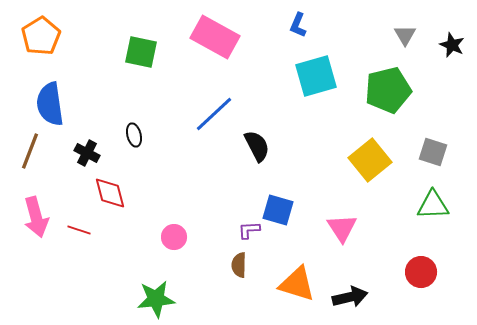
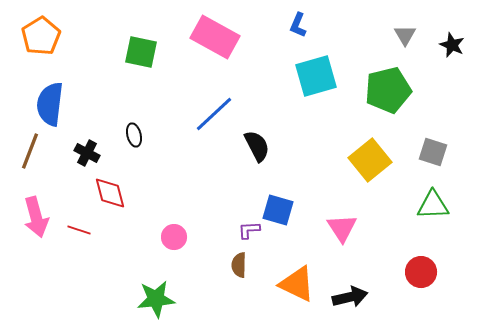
blue semicircle: rotated 15 degrees clockwise
orange triangle: rotated 9 degrees clockwise
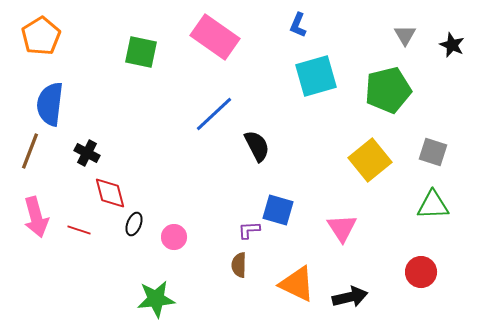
pink rectangle: rotated 6 degrees clockwise
black ellipse: moved 89 px down; rotated 35 degrees clockwise
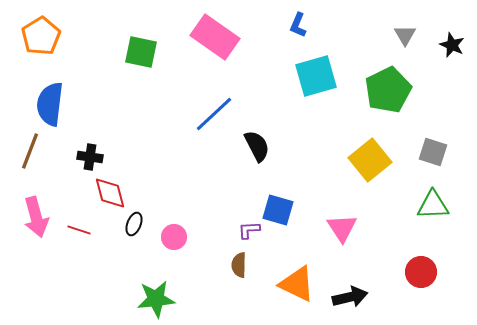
green pentagon: rotated 12 degrees counterclockwise
black cross: moved 3 px right, 4 px down; rotated 20 degrees counterclockwise
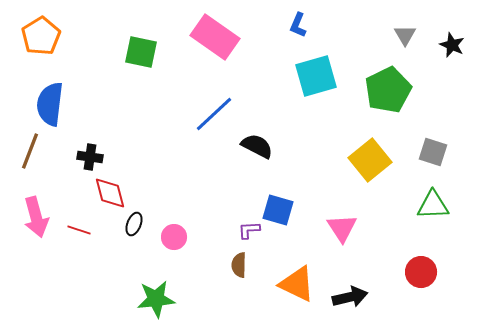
black semicircle: rotated 36 degrees counterclockwise
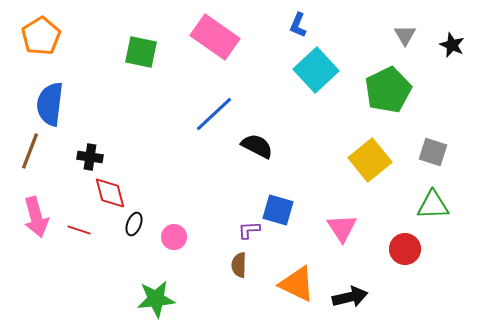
cyan square: moved 6 px up; rotated 27 degrees counterclockwise
red circle: moved 16 px left, 23 px up
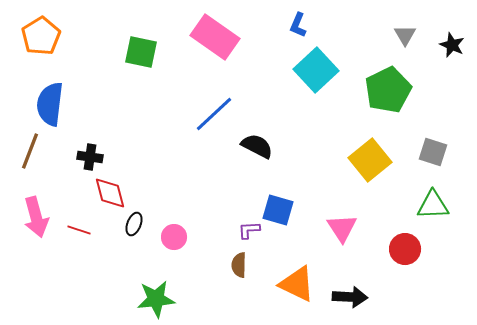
black arrow: rotated 16 degrees clockwise
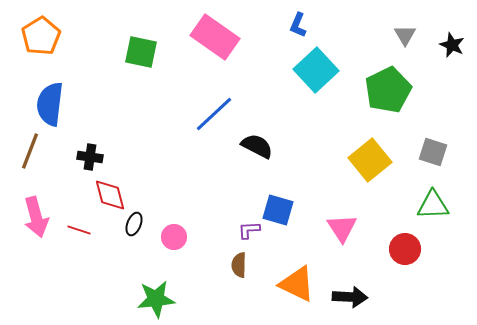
red diamond: moved 2 px down
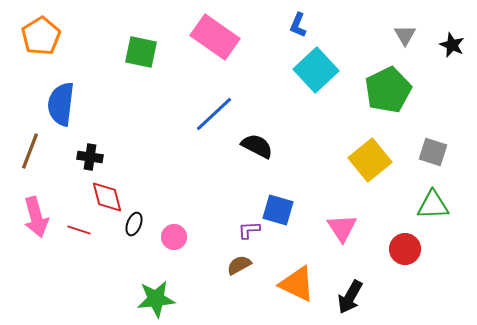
blue semicircle: moved 11 px right
red diamond: moved 3 px left, 2 px down
brown semicircle: rotated 60 degrees clockwise
black arrow: rotated 116 degrees clockwise
